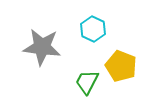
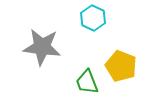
cyan hexagon: moved 11 px up
green trapezoid: rotated 48 degrees counterclockwise
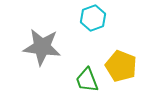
cyan hexagon: rotated 15 degrees clockwise
green trapezoid: moved 2 px up
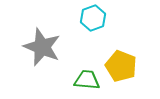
gray star: rotated 15 degrees clockwise
green trapezoid: rotated 116 degrees clockwise
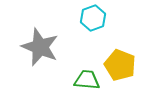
gray star: moved 2 px left
yellow pentagon: moved 1 px left, 1 px up
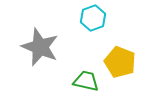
yellow pentagon: moved 3 px up
green trapezoid: moved 1 px left, 1 px down; rotated 8 degrees clockwise
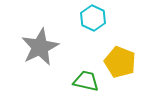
cyan hexagon: rotated 15 degrees counterclockwise
gray star: rotated 24 degrees clockwise
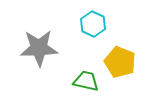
cyan hexagon: moved 6 px down
gray star: moved 1 px left, 1 px down; rotated 24 degrees clockwise
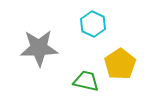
yellow pentagon: moved 2 px down; rotated 16 degrees clockwise
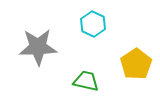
gray star: moved 1 px left, 1 px up
yellow pentagon: moved 16 px right
